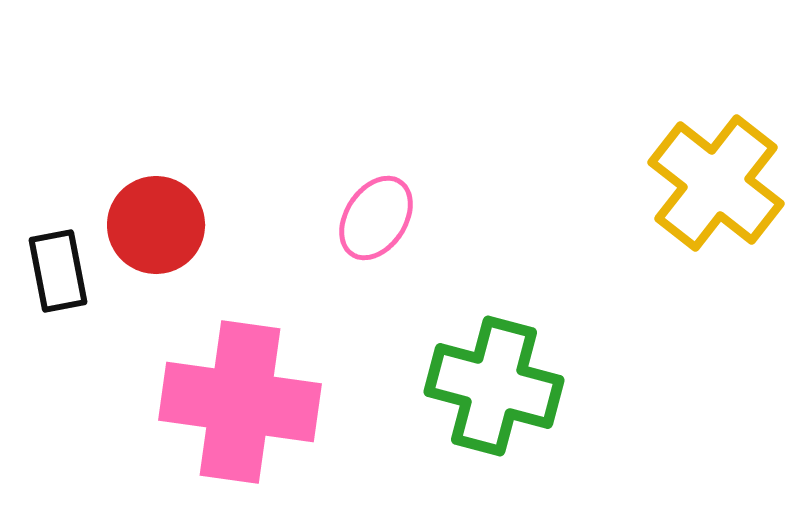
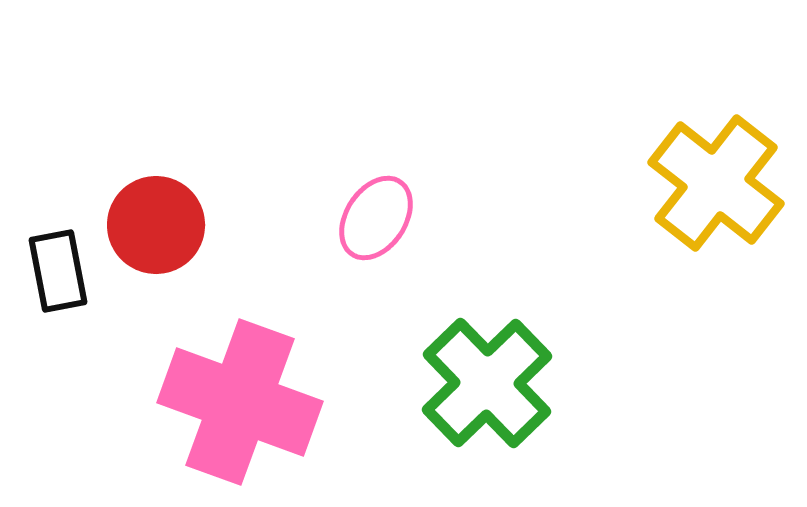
green cross: moved 7 px left, 3 px up; rotated 31 degrees clockwise
pink cross: rotated 12 degrees clockwise
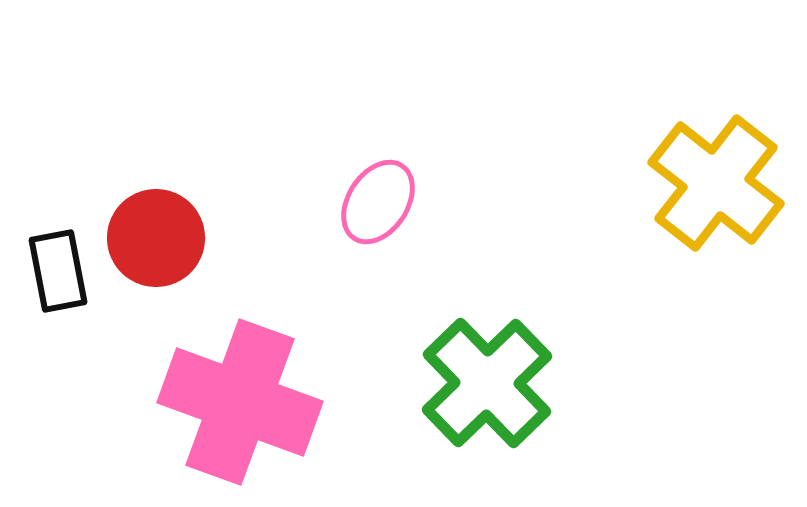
pink ellipse: moved 2 px right, 16 px up
red circle: moved 13 px down
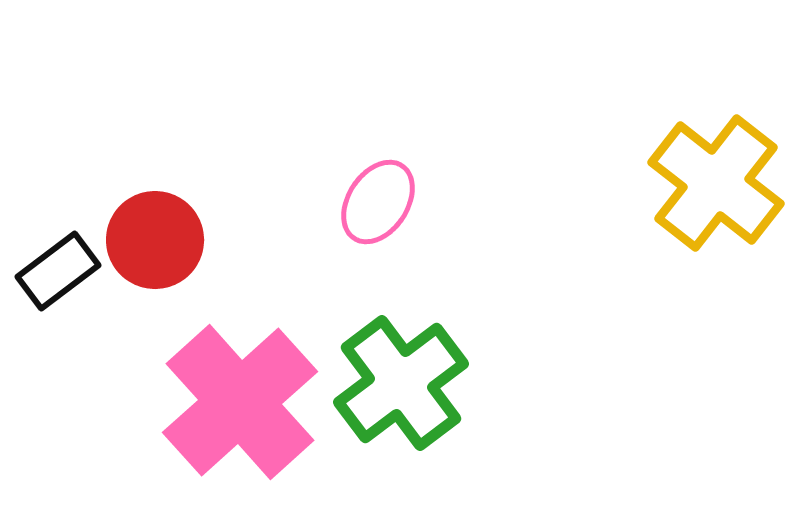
red circle: moved 1 px left, 2 px down
black rectangle: rotated 64 degrees clockwise
green cross: moved 86 px left; rotated 7 degrees clockwise
pink cross: rotated 28 degrees clockwise
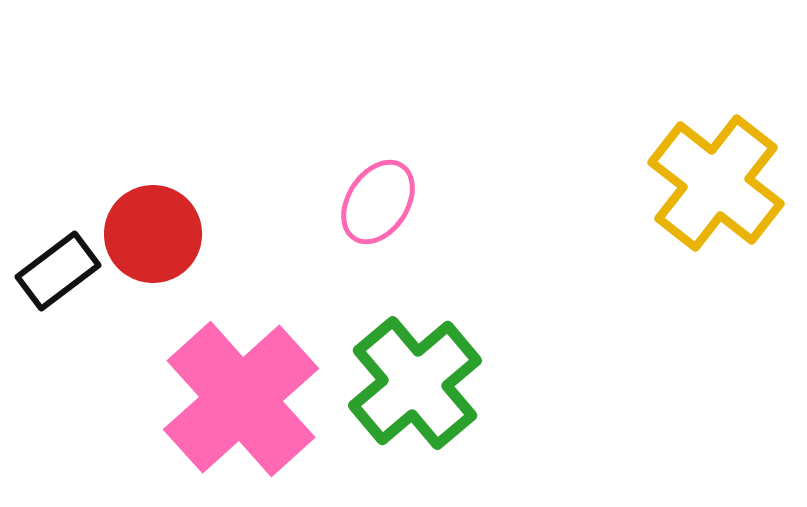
red circle: moved 2 px left, 6 px up
green cross: moved 14 px right; rotated 3 degrees counterclockwise
pink cross: moved 1 px right, 3 px up
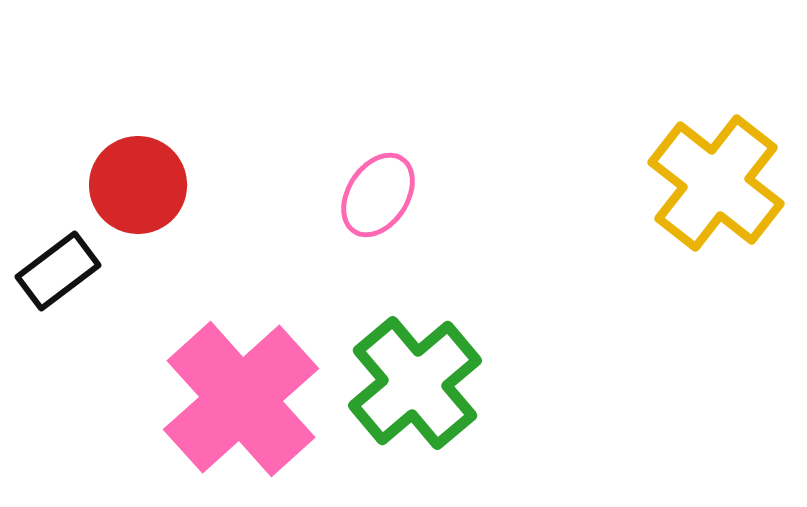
pink ellipse: moved 7 px up
red circle: moved 15 px left, 49 px up
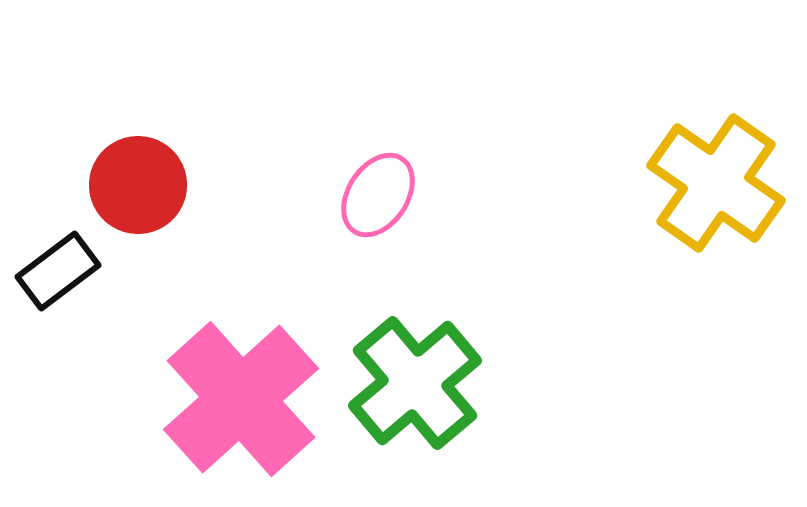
yellow cross: rotated 3 degrees counterclockwise
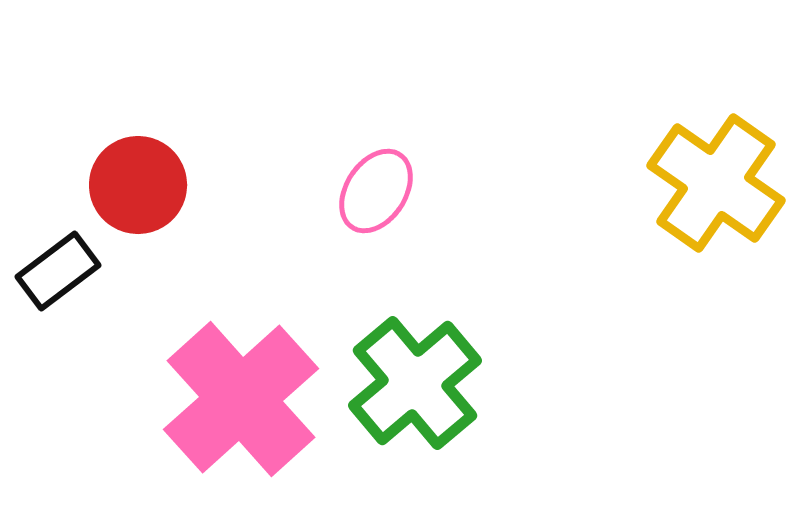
pink ellipse: moved 2 px left, 4 px up
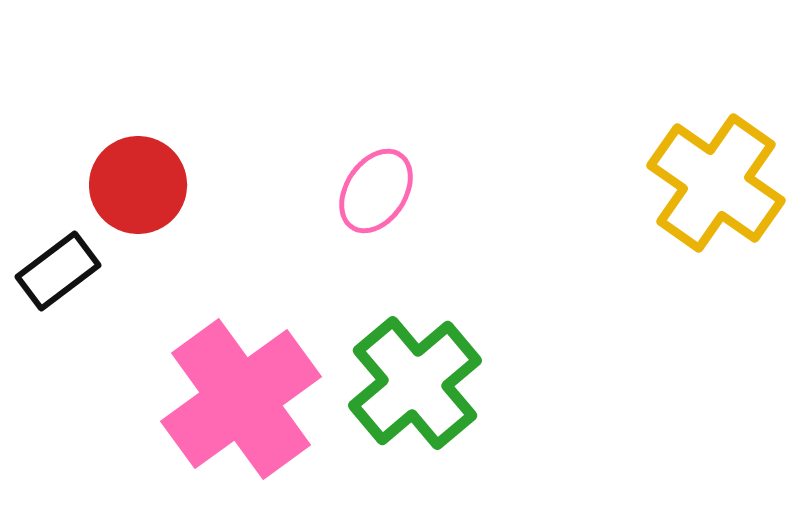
pink cross: rotated 6 degrees clockwise
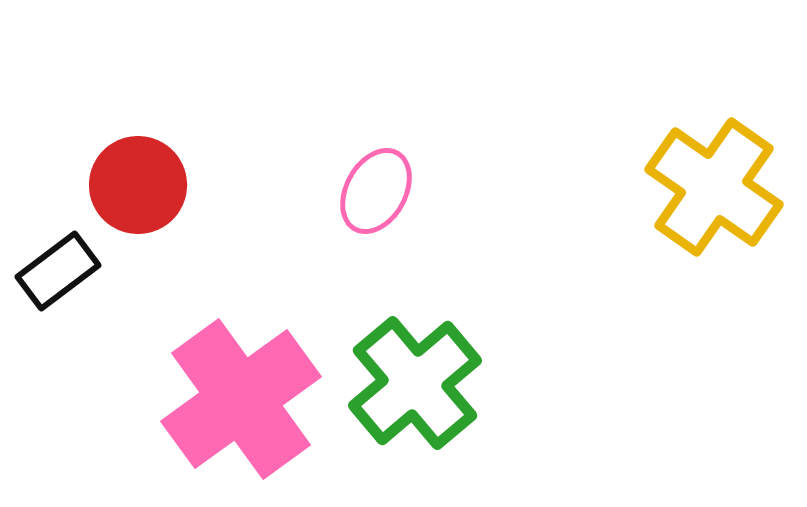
yellow cross: moved 2 px left, 4 px down
pink ellipse: rotated 4 degrees counterclockwise
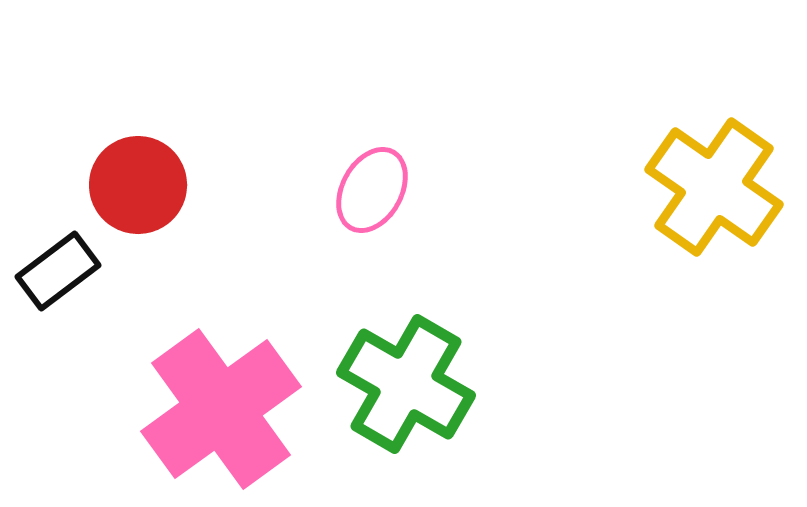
pink ellipse: moved 4 px left, 1 px up
green cross: moved 9 px left, 1 px down; rotated 20 degrees counterclockwise
pink cross: moved 20 px left, 10 px down
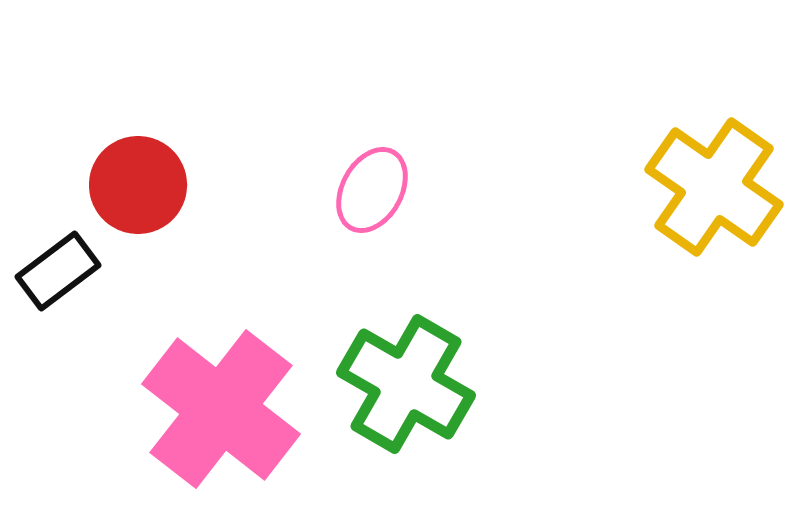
pink cross: rotated 16 degrees counterclockwise
